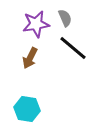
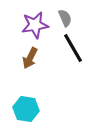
purple star: moved 1 px left, 1 px down
black line: rotated 20 degrees clockwise
cyan hexagon: moved 1 px left
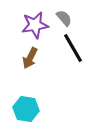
gray semicircle: moved 1 px left; rotated 18 degrees counterclockwise
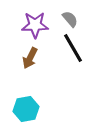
gray semicircle: moved 6 px right, 1 px down
purple star: rotated 8 degrees clockwise
cyan hexagon: rotated 20 degrees counterclockwise
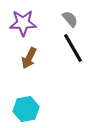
purple star: moved 12 px left, 2 px up
brown arrow: moved 1 px left
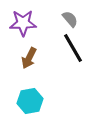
cyan hexagon: moved 4 px right, 8 px up
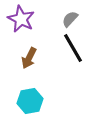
gray semicircle: rotated 96 degrees counterclockwise
purple star: moved 2 px left, 4 px up; rotated 28 degrees clockwise
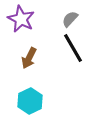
cyan hexagon: rotated 15 degrees counterclockwise
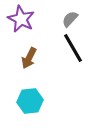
cyan hexagon: rotated 20 degrees clockwise
